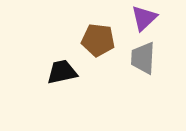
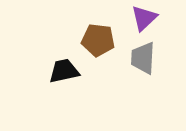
black trapezoid: moved 2 px right, 1 px up
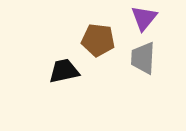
purple triangle: rotated 8 degrees counterclockwise
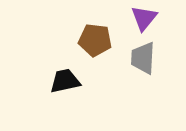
brown pentagon: moved 3 px left
black trapezoid: moved 1 px right, 10 px down
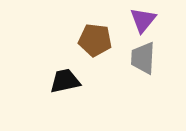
purple triangle: moved 1 px left, 2 px down
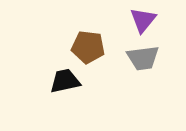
brown pentagon: moved 7 px left, 7 px down
gray trapezoid: rotated 100 degrees counterclockwise
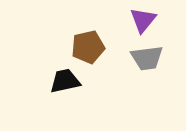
brown pentagon: rotated 20 degrees counterclockwise
gray trapezoid: moved 4 px right
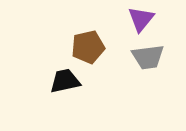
purple triangle: moved 2 px left, 1 px up
gray trapezoid: moved 1 px right, 1 px up
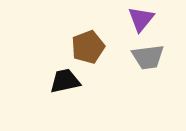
brown pentagon: rotated 8 degrees counterclockwise
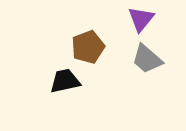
gray trapezoid: moved 1 px left, 2 px down; rotated 48 degrees clockwise
